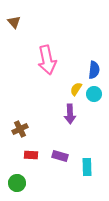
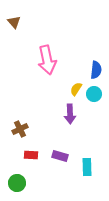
blue semicircle: moved 2 px right
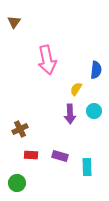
brown triangle: rotated 16 degrees clockwise
cyan circle: moved 17 px down
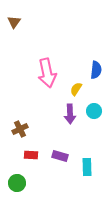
pink arrow: moved 13 px down
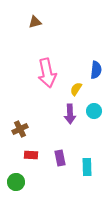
brown triangle: moved 21 px right; rotated 40 degrees clockwise
purple rectangle: moved 2 px down; rotated 63 degrees clockwise
green circle: moved 1 px left, 1 px up
